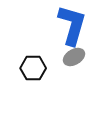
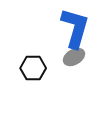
blue L-shape: moved 3 px right, 3 px down
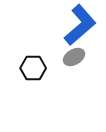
blue L-shape: moved 5 px right, 3 px up; rotated 33 degrees clockwise
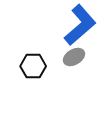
black hexagon: moved 2 px up
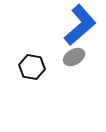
black hexagon: moved 1 px left, 1 px down; rotated 10 degrees clockwise
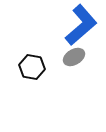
blue L-shape: moved 1 px right
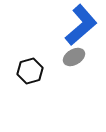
black hexagon: moved 2 px left, 4 px down; rotated 25 degrees counterclockwise
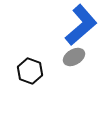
black hexagon: rotated 25 degrees counterclockwise
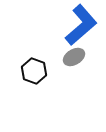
black hexagon: moved 4 px right
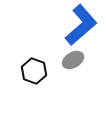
gray ellipse: moved 1 px left, 3 px down
